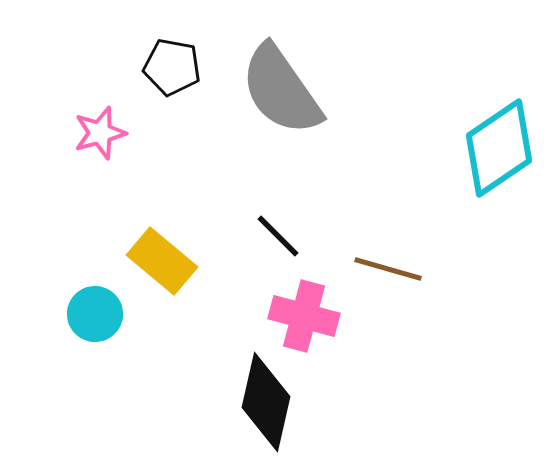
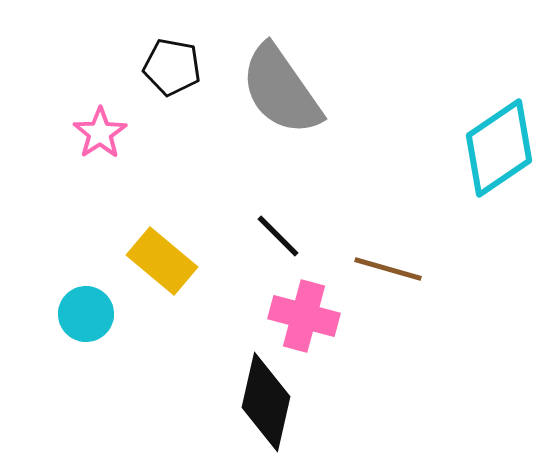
pink star: rotated 18 degrees counterclockwise
cyan circle: moved 9 px left
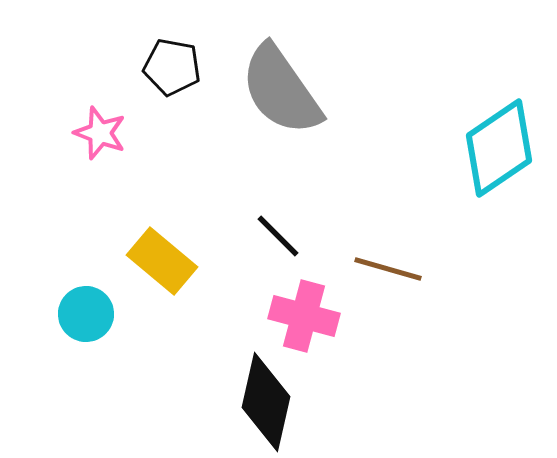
pink star: rotated 18 degrees counterclockwise
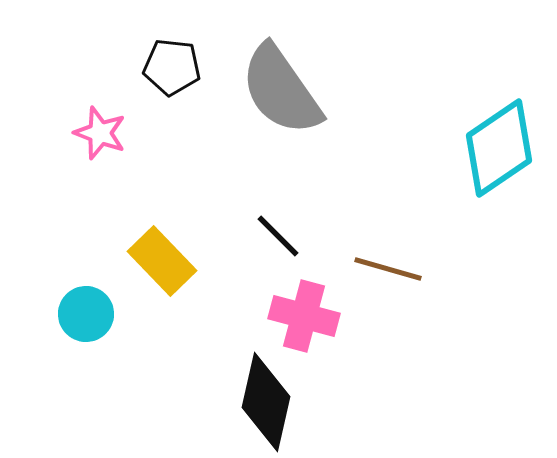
black pentagon: rotated 4 degrees counterclockwise
yellow rectangle: rotated 6 degrees clockwise
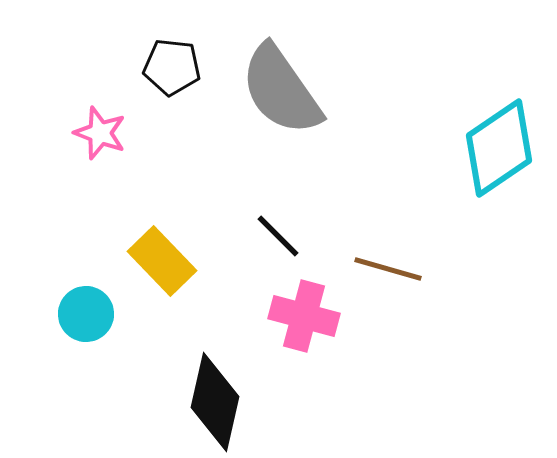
black diamond: moved 51 px left
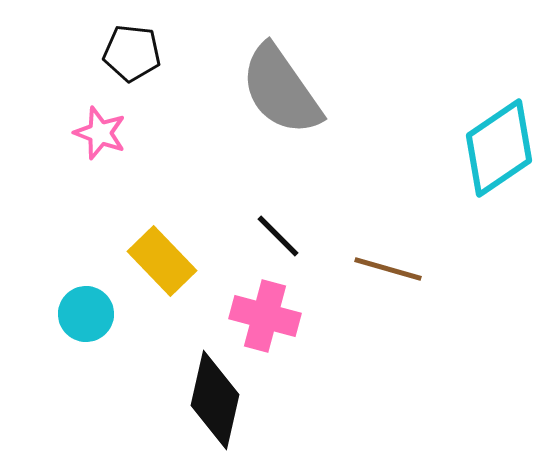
black pentagon: moved 40 px left, 14 px up
pink cross: moved 39 px left
black diamond: moved 2 px up
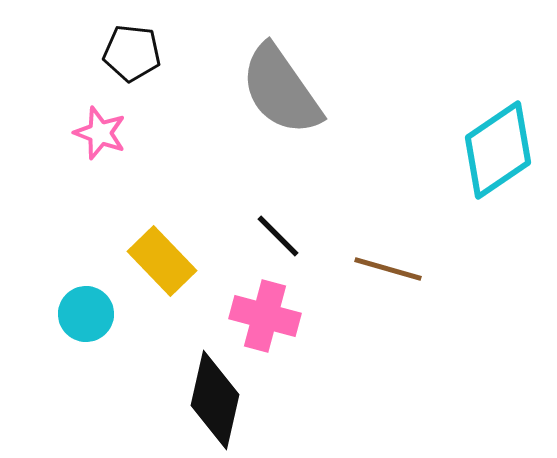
cyan diamond: moved 1 px left, 2 px down
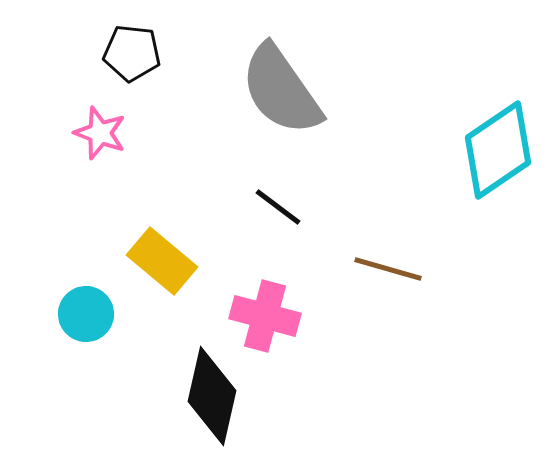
black line: moved 29 px up; rotated 8 degrees counterclockwise
yellow rectangle: rotated 6 degrees counterclockwise
black diamond: moved 3 px left, 4 px up
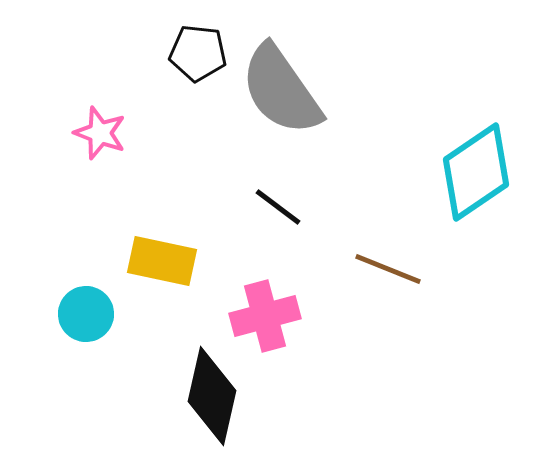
black pentagon: moved 66 px right
cyan diamond: moved 22 px left, 22 px down
yellow rectangle: rotated 28 degrees counterclockwise
brown line: rotated 6 degrees clockwise
pink cross: rotated 30 degrees counterclockwise
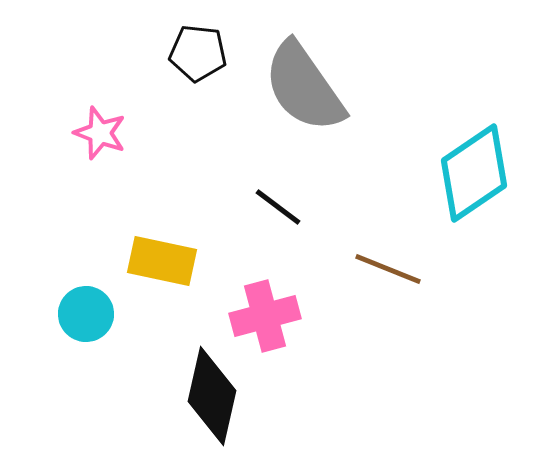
gray semicircle: moved 23 px right, 3 px up
cyan diamond: moved 2 px left, 1 px down
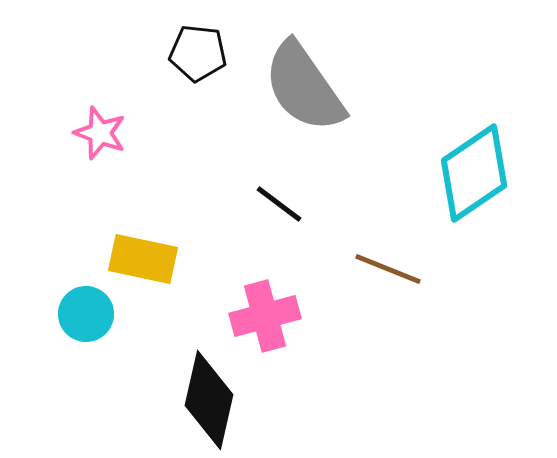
black line: moved 1 px right, 3 px up
yellow rectangle: moved 19 px left, 2 px up
black diamond: moved 3 px left, 4 px down
